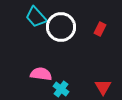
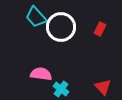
red triangle: rotated 12 degrees counterclockwise
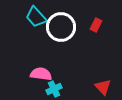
red rectangle: moved 4 px left, 4 px up
cyan cross: moved 7 px left; rotated 28 degrees clockwise
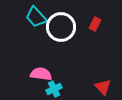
red rectangle: moved 1 px left, 1 px up
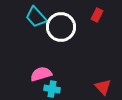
red rectangle: moved 2 px right, 9 px up
pink semicircle: rotated 25 degrees counterclockwise
cyan cross: moved 2 px left; rotated 35 degrees clockwise
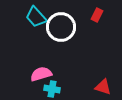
red triangle: rotated 30 degrees counterclockwise
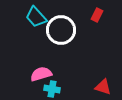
white circle: moved 3 px down
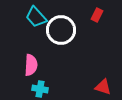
pink semicircle: moved 10 px left, 9 px up; rotated 110 degrees clockwise
cyan cross: moved 12 px left
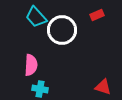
red rectangle: rotated 40 degrees clockwise
white circle: moved 1 px right
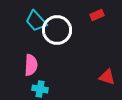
cyan trapezoid: moved 4 px down
white circle: moved 5 px left
red triangle: moved 4 px right, 10 px up
